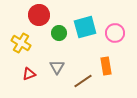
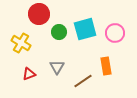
red circle: moved 1 px up
cyan square: moved 2 px down
green circle: moved 1 px up
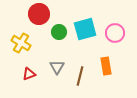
brown line: moved 3 px left, 5 px up; rotated 42 degrees counterclockwise
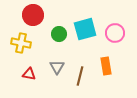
red circle: moved 6 px left, 1 px down
green circle: moved 2 px down
yellow cross: rotated 18 degrees counterclockwise
red triangle: rotated 32 degrees clockwise
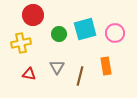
yellow cross: rotated 24 degrees counterclockwise
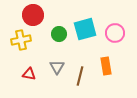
yellow cross: moved 3 px up
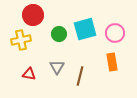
orange rectangle: moved 6 px right, 4 px up
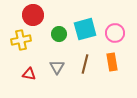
brown line: moved 5 px right, 12 px up
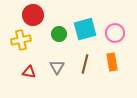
red triangle: moved 2 px up
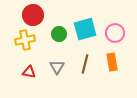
yellow cross: moved 4 px right
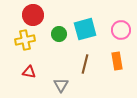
pink circle: moved 6 px right, 3 px up
orange rectangle: moved 5 px right, 1 px up
gray triangle: moved 4 px right, 18 px down
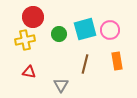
red circle: moved 2 px down
pink circle: moved 11 px left
